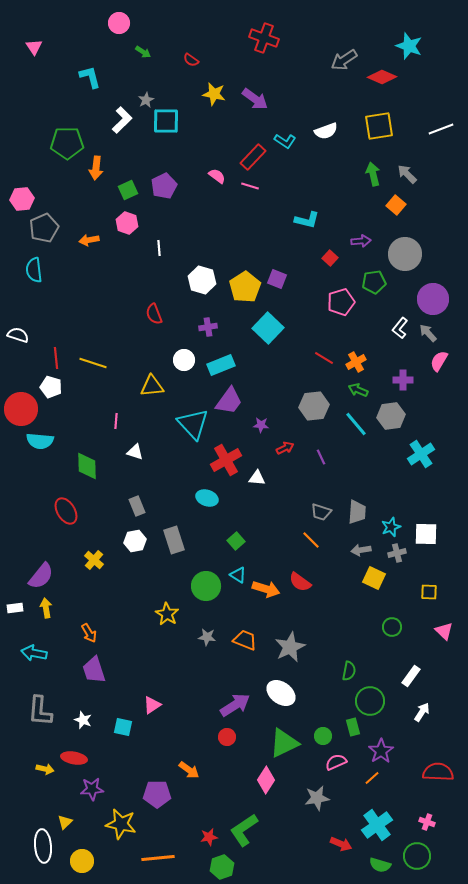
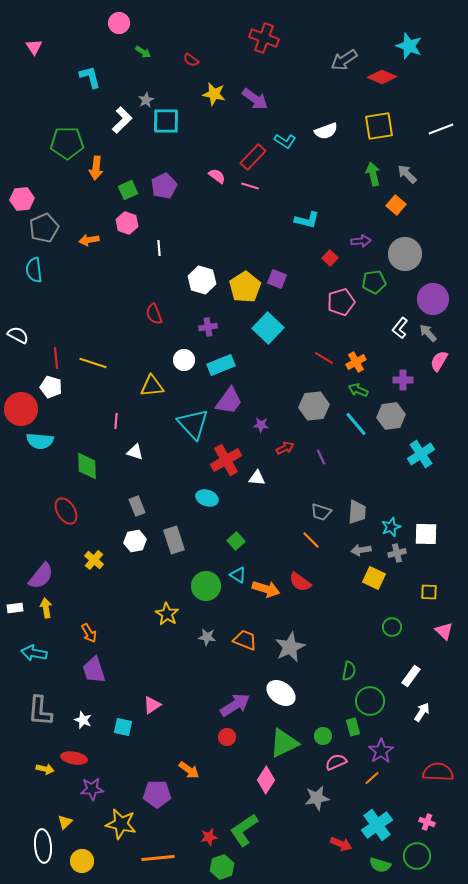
white semicircle at (18, 335): rotated 10 degrees clockwise
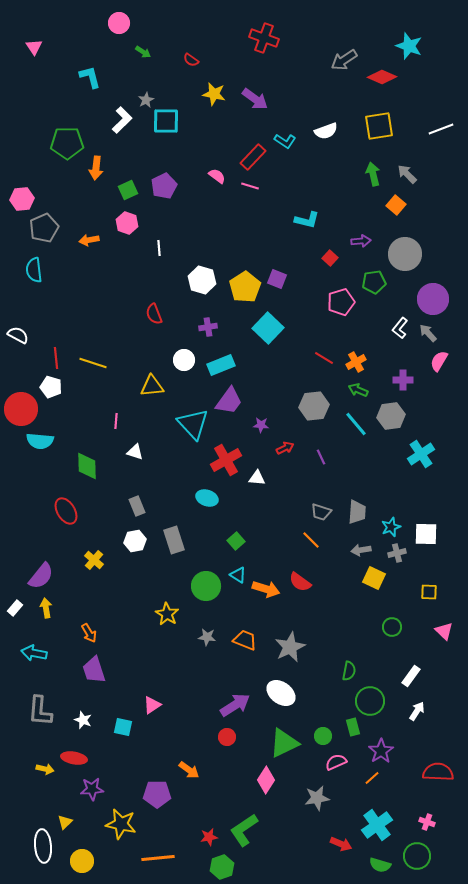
white rectangle at (15, 608): rotated 42 degrees counterclockwise
white arrow at (422, 712): moved 5 px left, 1 px up
